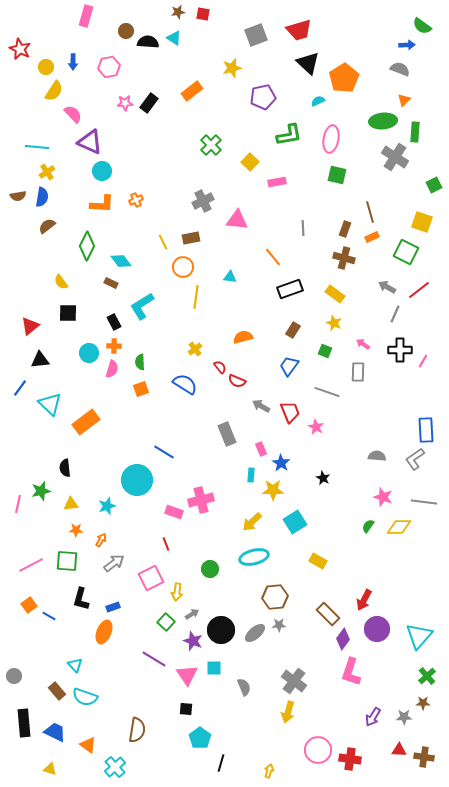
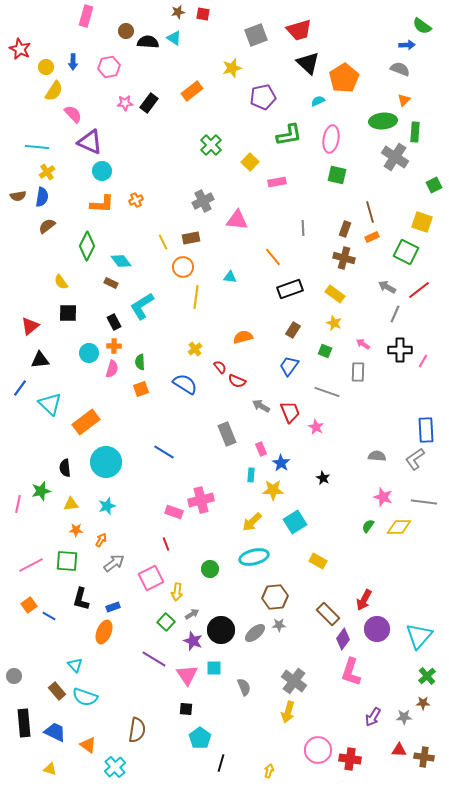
cyan circle at (137, 480): moved 31 px left, 18 px up
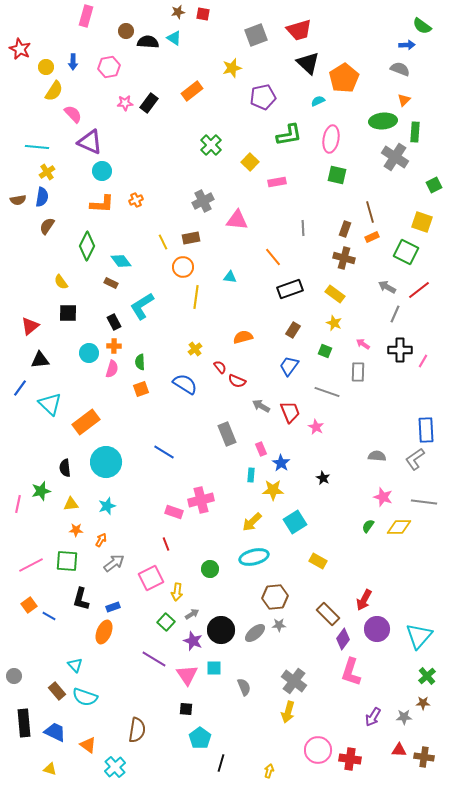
brown semicircle at (18, 196): moved 4 px down
brown semicircle at (47, 226): rotated 18 degrees counterclockwise
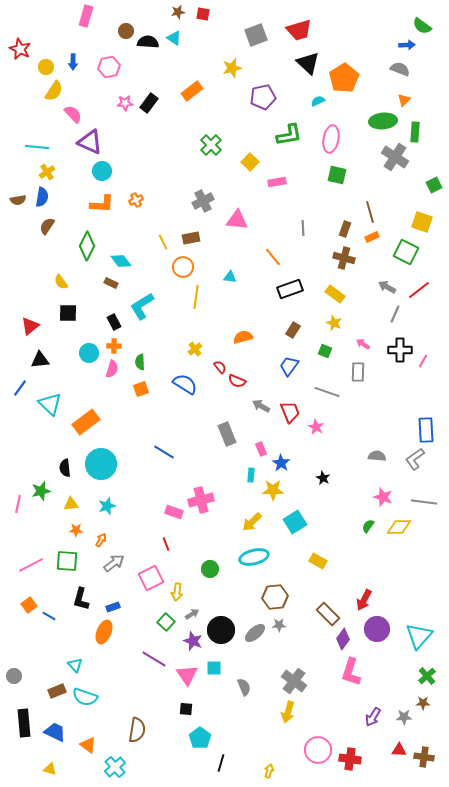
cyan circle at (106, 462): moved 5 px left, 2 px down
brown rectangle at (57, 691): rotated 72 degrees counterclockwise
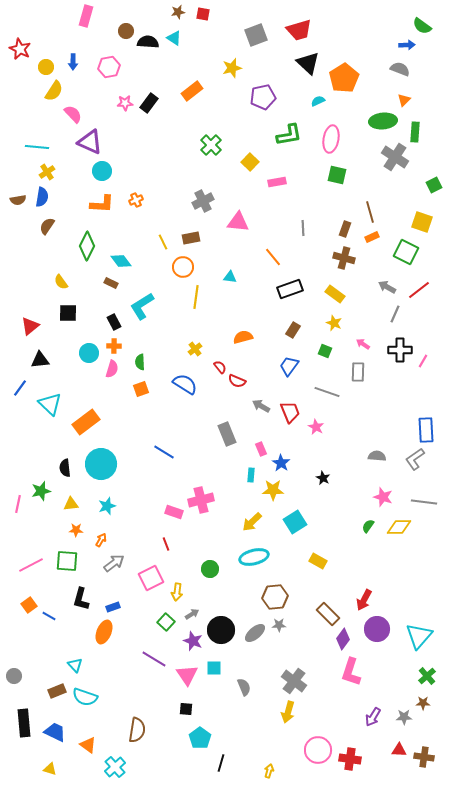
pink triangle at (237, 220): moved 1 px right, 2 px down
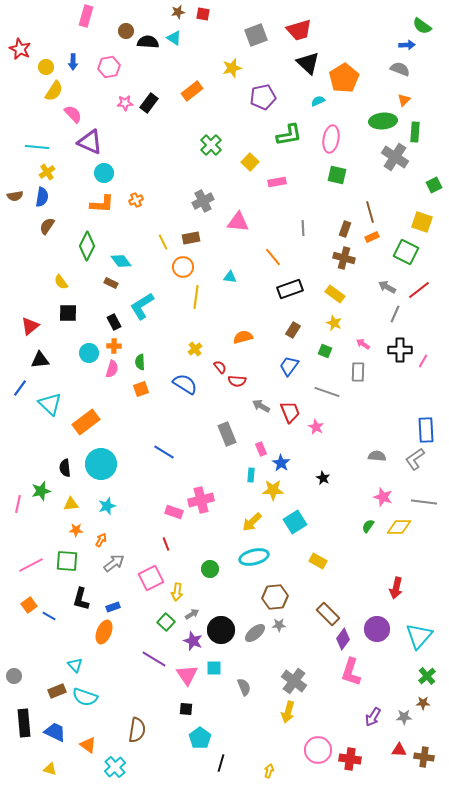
cyan circle at (102, 171): moved 2 px right, 2 px down
brown semicircle at (18, 200): moved 3 px left, 4 px up
red semicircle at (237, 381): rotated 18 degrees counterclockwise
red arrow at (364, 600): moved 32 px right, 12 px up; rotated 15 degrees counterclockwise
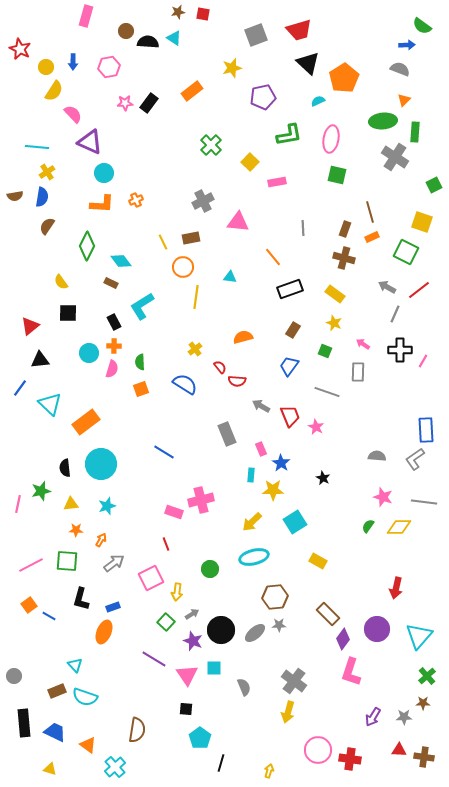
red trapezoid at (290, 412): moved 4 px down
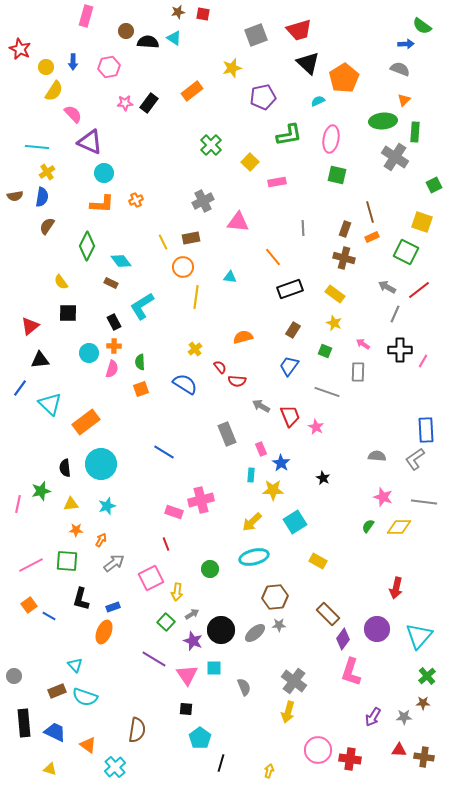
blue arrow at (407, 45): moved 1 px left, 1 px up
